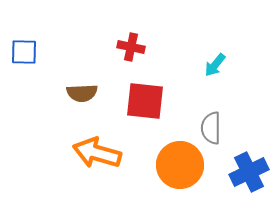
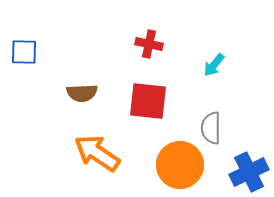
red cross: moved 18 px right, 3 px up
cyan arrow: moved 1 px left
red square: moved 3 px right
orange arrow: rotated 18 degrees clockwise
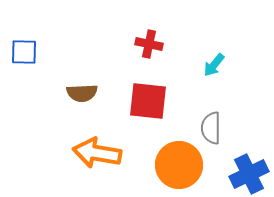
orange arrow: rotated 24 degrees counterclockwise
orange circle: moved 1 px left
blue cross: moved 2 px down
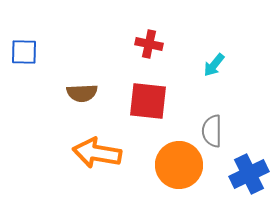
gray semicircle: moved 1 px right, 3 px down
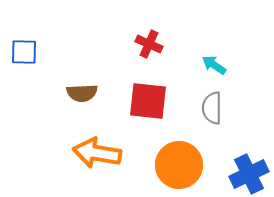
red cross: rotated 12 degrees clockwise
cyan arrow: rotated 85 degrees clockwise
gray semicircle: moved 23 px up
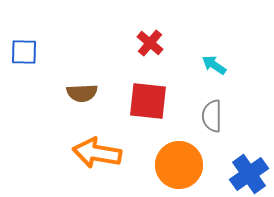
red cross: moved 1 px right, 1 px up; rotated 16 degrees clockwise
gray semicircle: moved 8 px down
blue cross: rotated 9 degrees counterclockwise
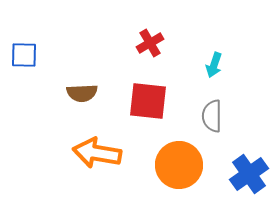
red cross: rotated 20 degrees clockwise
blue square: moved 3 px down
cyan arrow: rotated 105 degrees counterclockwise
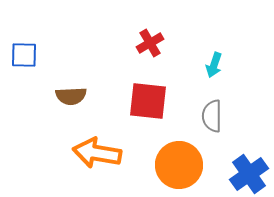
brown semicircle: moved 11 px left, 3 px down
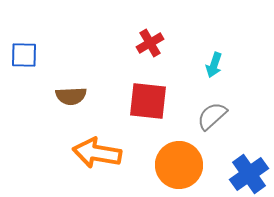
gray semicircle: rotated 48 degrees clockwise
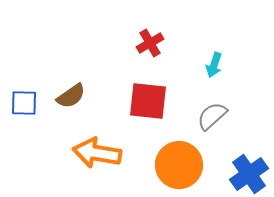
blue square: moved 48 px down
brown semicircle: rotated 32 degrees counterclockwise
